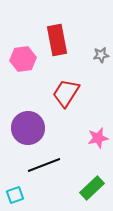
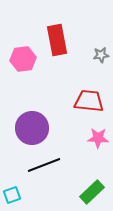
red trapezoid: moved 23 px right, 8 px down; rotated 64 degrees clockwise
purple circle: moved 4 px right
pink star: rotated 15 degrees clockwise
green rectangle: moved 4 px down
cyan square: moved 3 px left
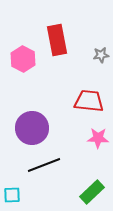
pink hexagon: rotated 25 degrees counterclockwise
cyan square: rotated 18 degrees clockwise
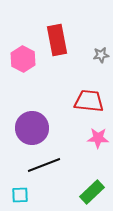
cyan square: moved 8 px right
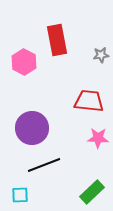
pink hexagon: moved 1 px right, 3 px down
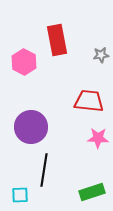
purple circle: moved 1 px left, 1 px up
black line: moved 5 px down; rotated 60 degrees counterclockwise
green rectangle: rotated 25 degrees clockwise
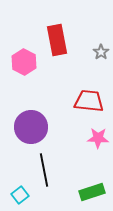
gray star: moved 3 px up; rotated 28 degrees counterclockwise
black line: rotated 20 degrees counterclockwise
cyan square: rotated 36 degrees counterclockwise
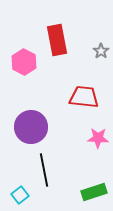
gray star: moved 1 px up
red trapezoid: moved 5 px left, 4 px up
green rectangle: moved 2 px right
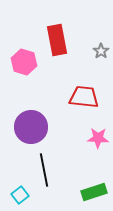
pink hexagon: rotated 10 degrees counterclockwise
